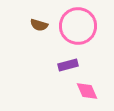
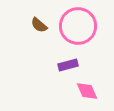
brown semicircle: rotated 24 degrees clockwise
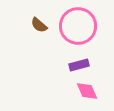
purple rectangle: moved 11 px right
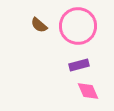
pink diamond: moved 1 px right
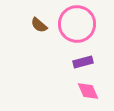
pink circle: moved 1 px left, 2 px up
purple rectangle: moved 4 px right, 3 px up
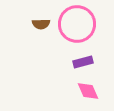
brown semicircle: moved 2 px right, 1 px up; rotated 42 degrees counterclockwise
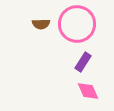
purple rectangle: rotated 42 degrees counterclockwise
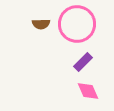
purple rectangle: rotated 12 degrees clockwise
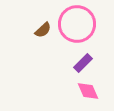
brown semicircle: moved 2 px right, 6 px down; rotated 42 degrees counterclockwise
purple rectangle: moved 1 px down
